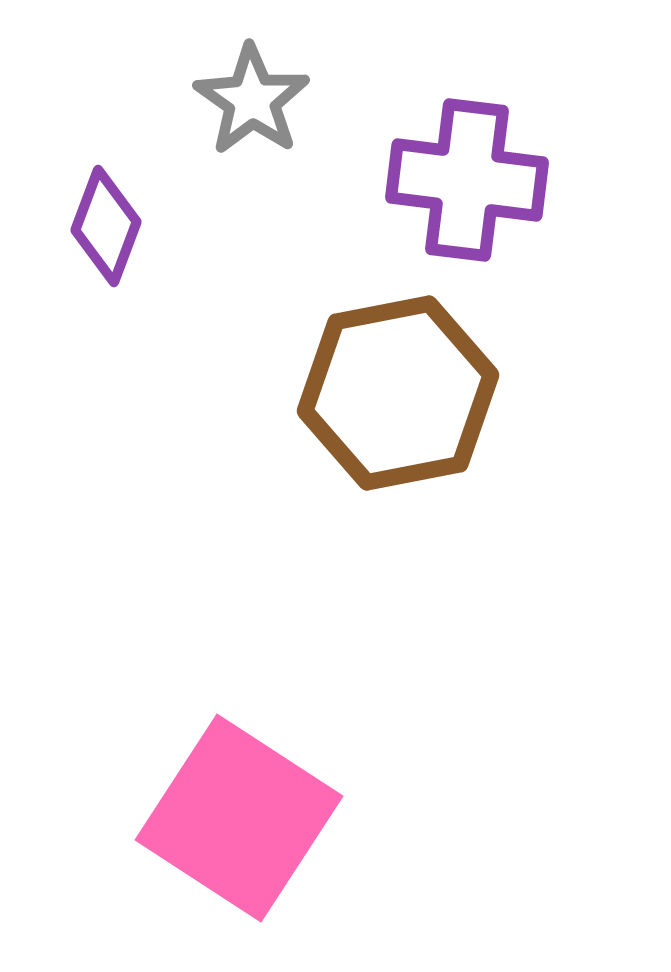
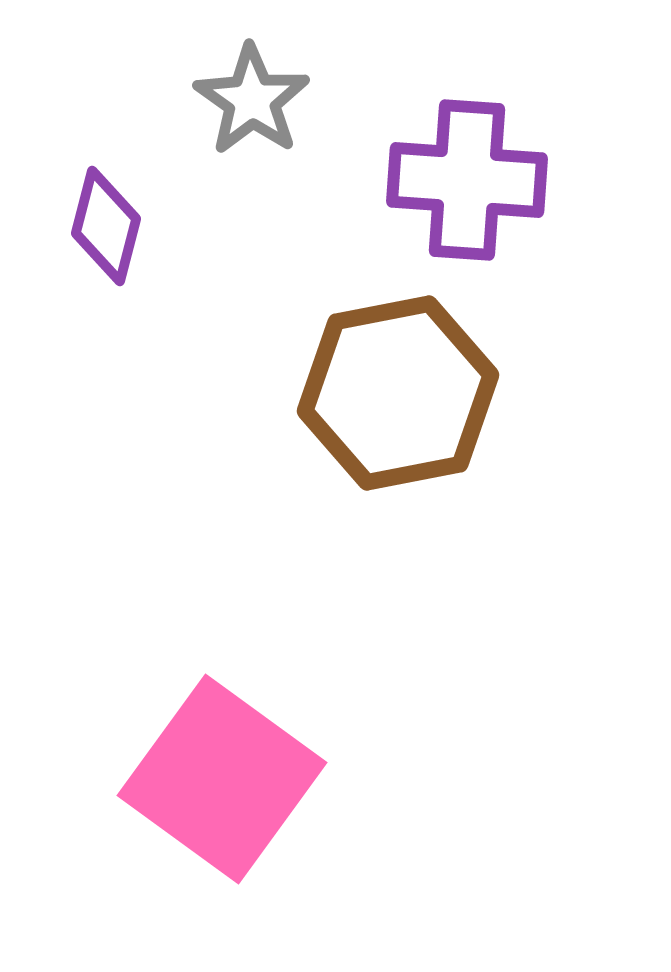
purple cross: rotated 3 degrees counterclockwise
purple diamond: rotated 6 degrees counterclockwise
pink square: moved 17 px left, 39 px up; rotated 3 degrees clockwise
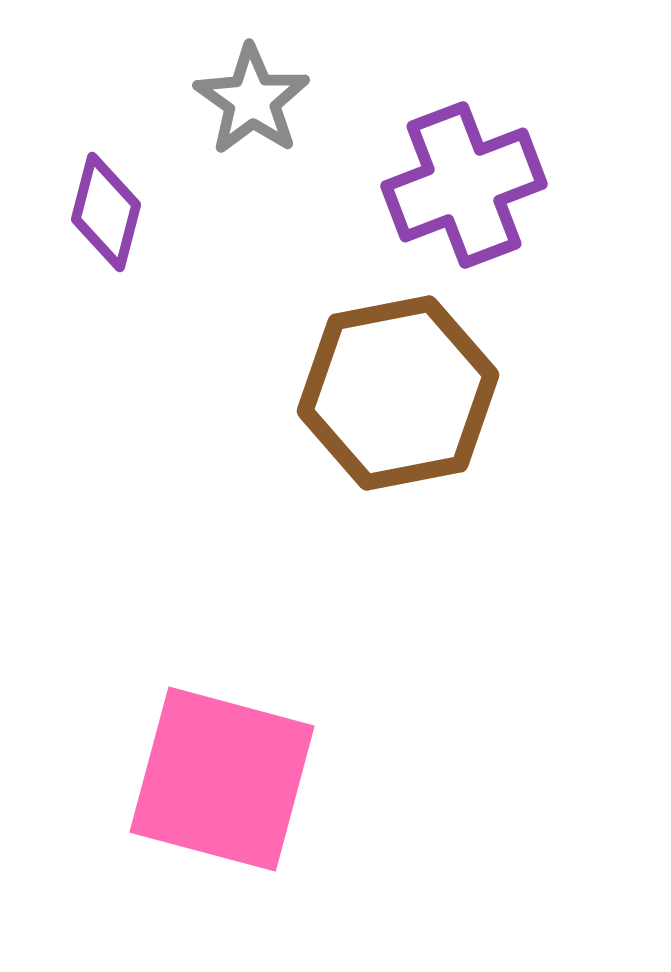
purple cross: moved 3 px left, 5 px down; rotated 25 degrees counterclockwise
purple diamond: moved 14 px up
pink square: rotated 21 degrees counterclockwise
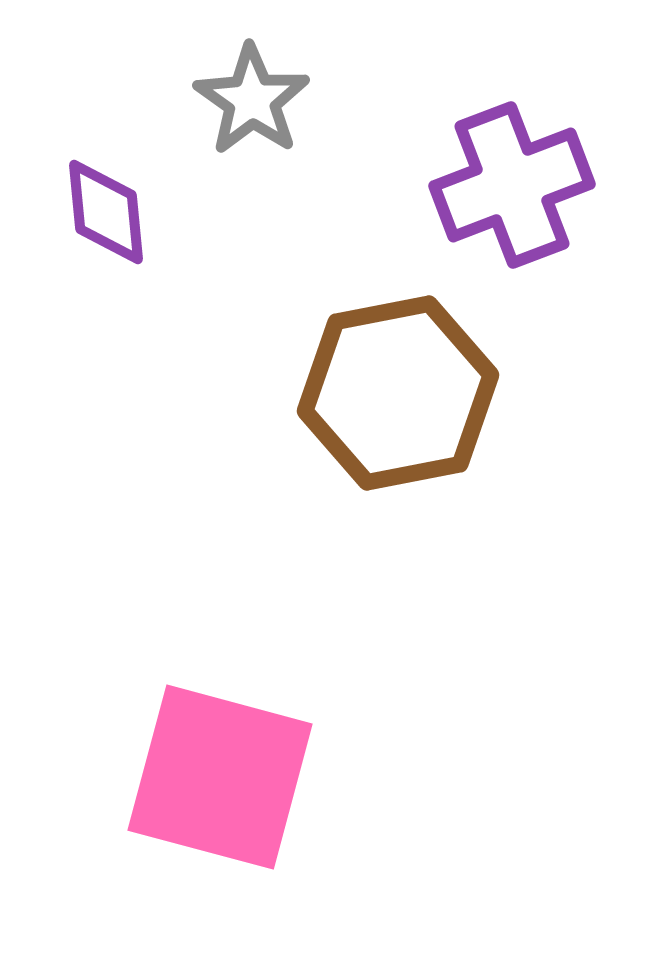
purple cross: moved 48 px right
purple diamond: rotated 20 degrees counterclockwise
pink square: moved 2 px left, 2 px up
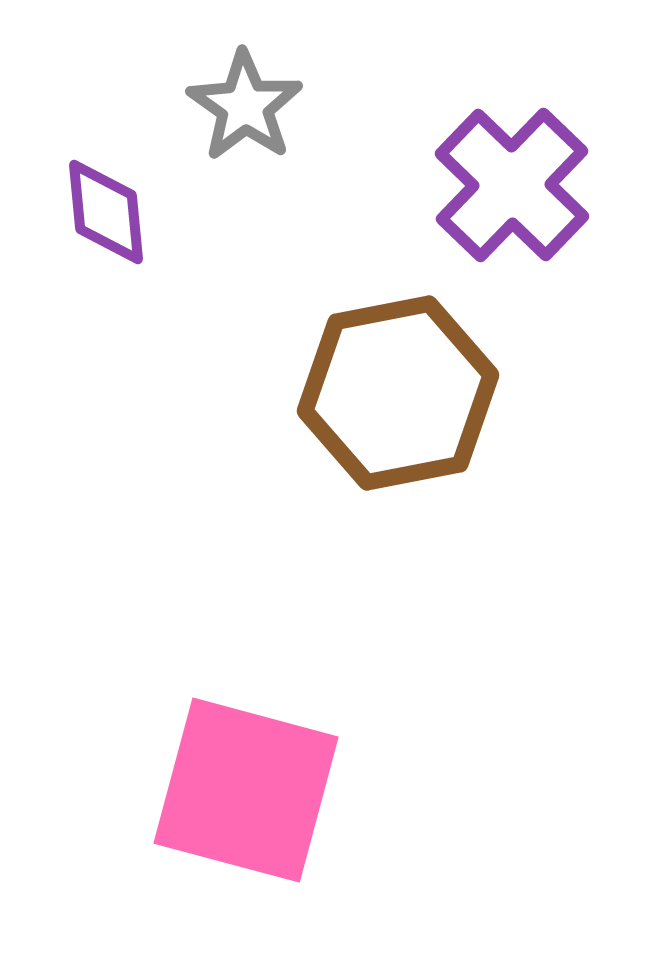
gray star: moved 7 px left, 6 px down
purple cross: rotated 25 degrees counterclockwise
pink square: moved 26 px right, 13 px down
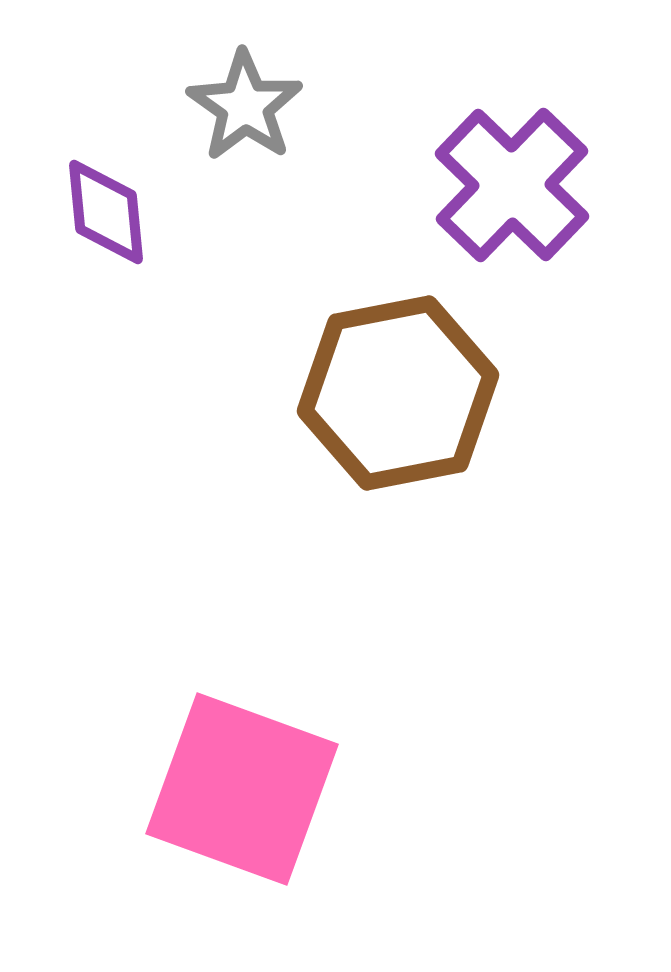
pink square: moved 4 px left, 1 px up; rotated 5 degrees clockwise
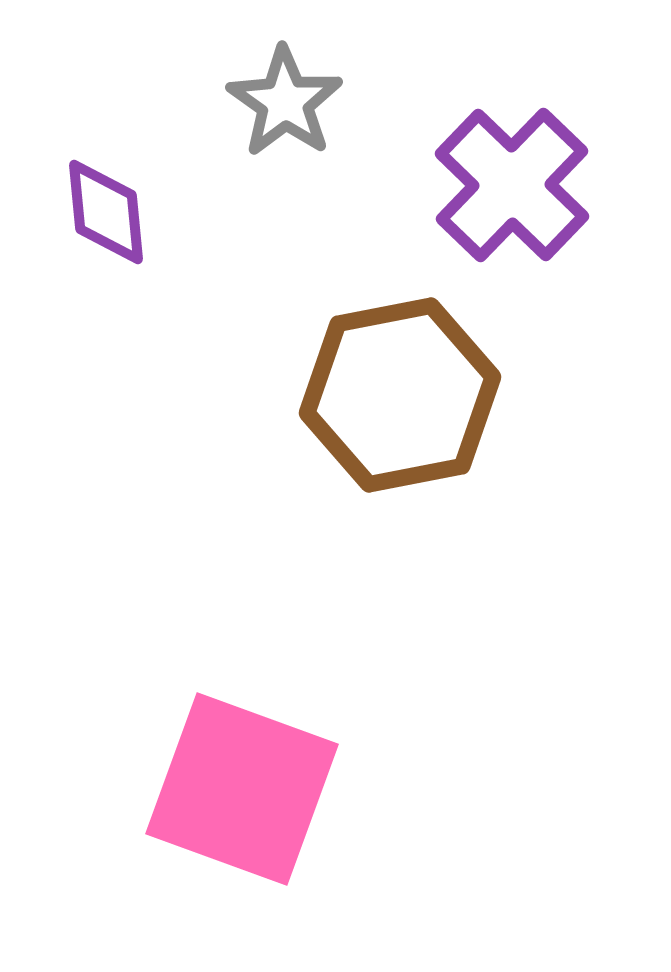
gray star: moved 40 px right, 4 px up
brown hexagon: moved 2 px right, 2 px down
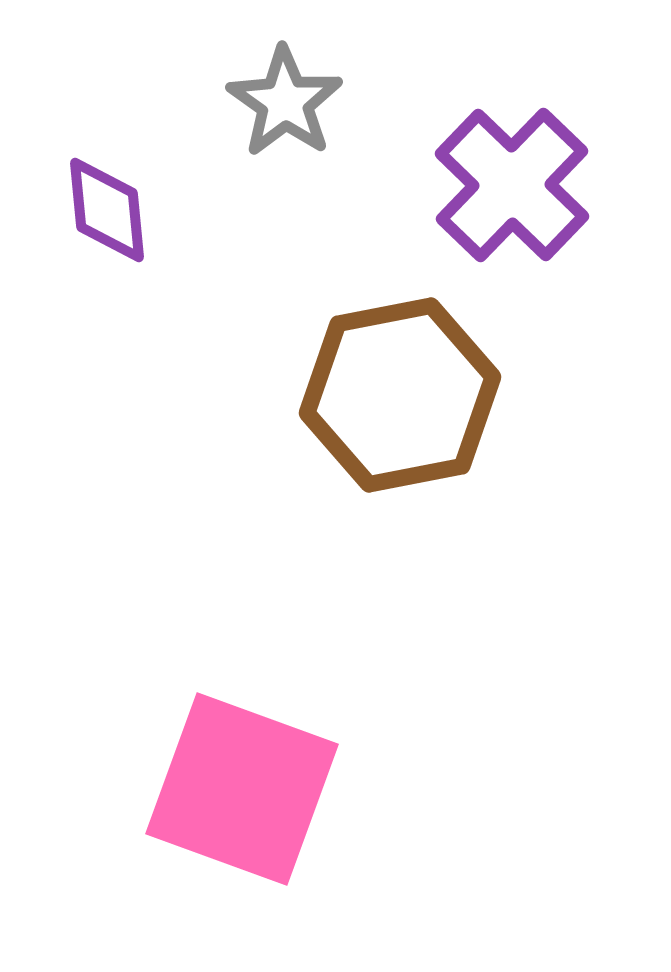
purple diamond: moved 1 px right, 2 px up
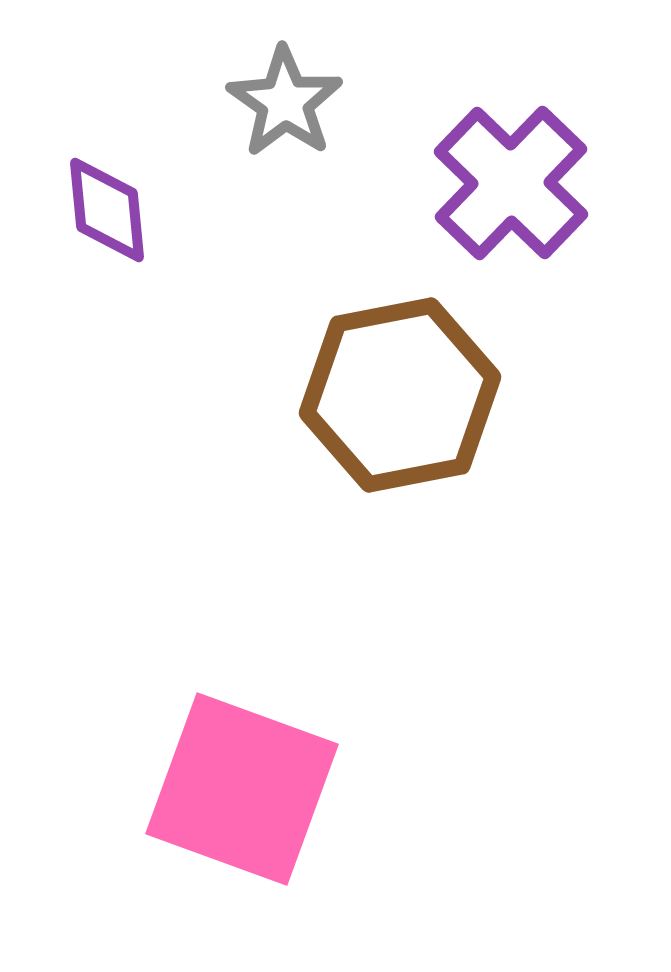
purple cross: moved 1 px left, 2 px up
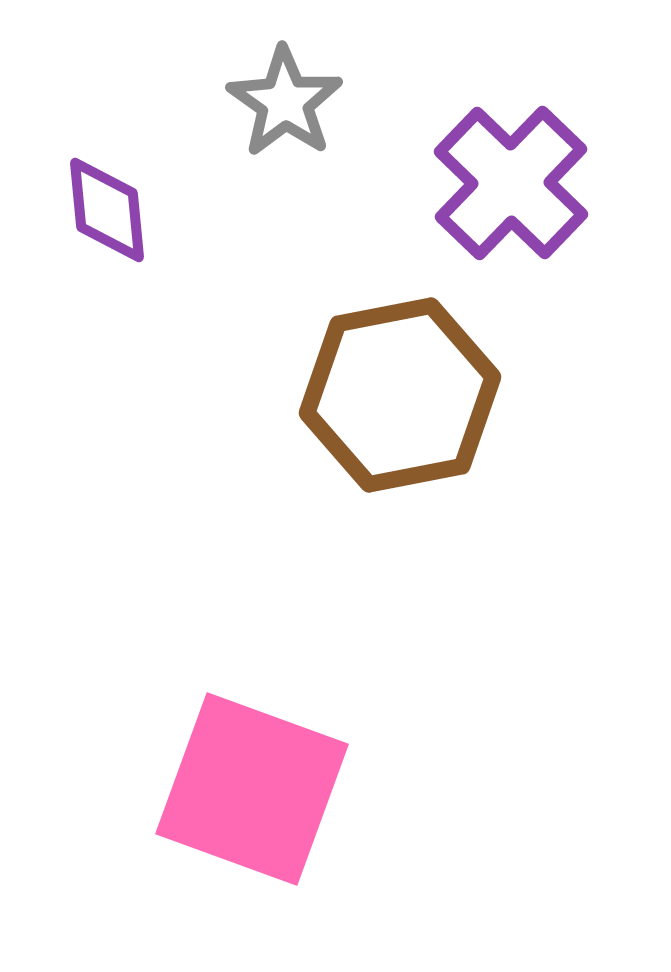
pink square: moved 10 px right
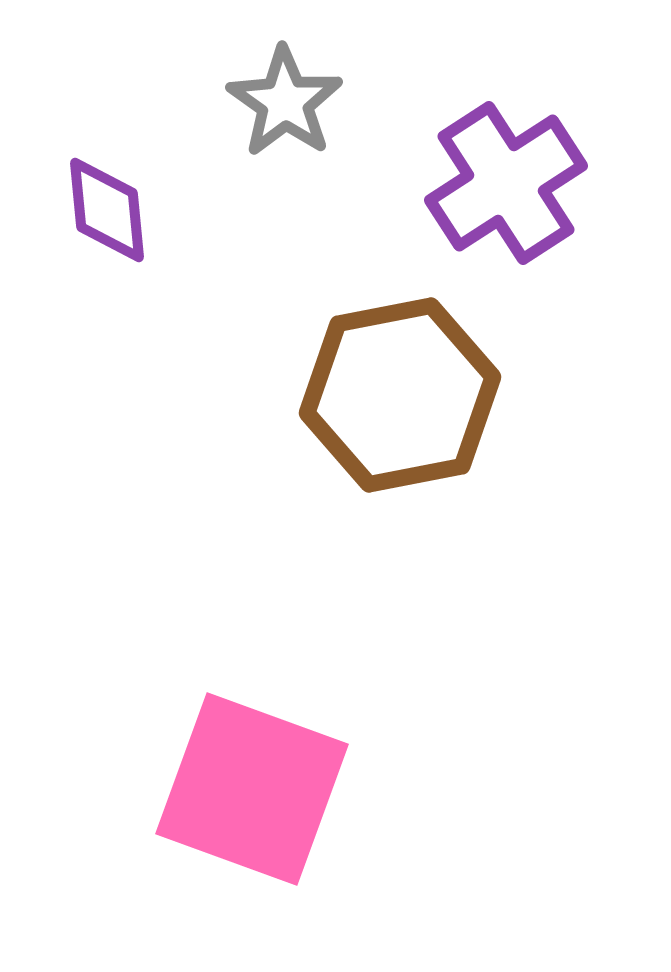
purple cross: moved 5 px left; rotated 13 degrees clockwise
